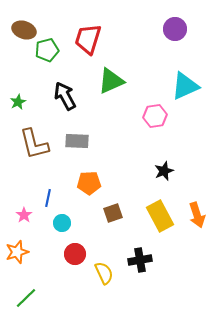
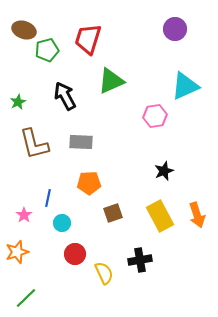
gray rectangle: moved 4 px right, 1 px down
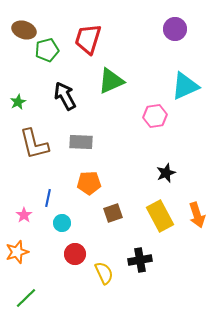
black star: moved 2 px right, 2 px down
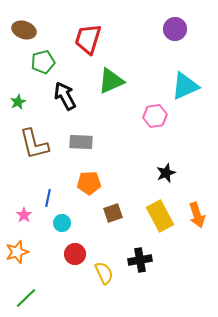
green pentagon: moved 4 px left, 12 px down
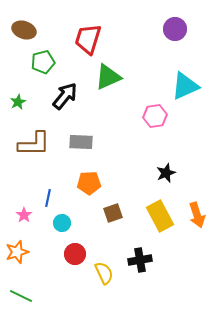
green triangle: moved 3 px left, 4 px up
black arrow: rotated 68 degrees clockwise
brown L-shape: rotated 76 degrees counterclockwise
green line: moved 5 px left, 2 px up; rotated 70 degrees clockwise
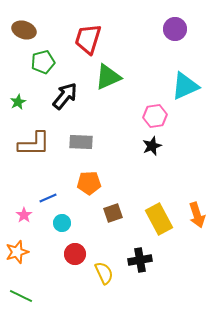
black star: moved 14 px left, 27 px up
blue line: rotated 54 degrees clockwise
yellow rectangle: moved 1 px left, 3 px down
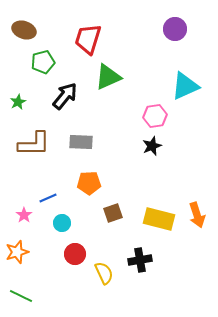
yellow rectangle: rotated 48 degrees counterclockwise
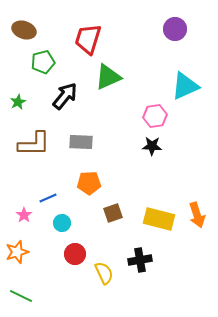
black star: rotated 24 degrees clockwise
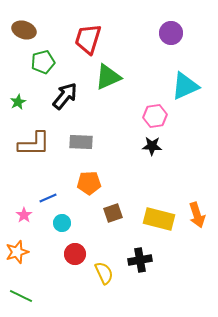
purple circle: moved 4 px left, 4 px down
